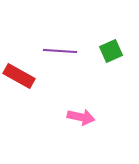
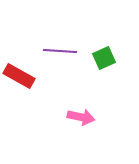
green square: moved 7 px left, 7 px down
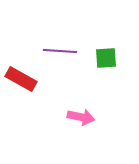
green square: moved 2 px right; rotated 20 degrees clockwise
red rectangle: moved 2 px right, 3 px down
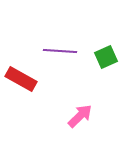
green square: moved 1 px up; rotated 20 degrees counterclockwise
pink arrow: moved 1 px left, 1 px up; rotated 56 degrees counterclockwise
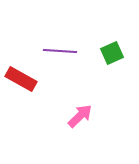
green square: moved 6 px right, 4 px up
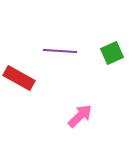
red rectangle: moved 2 px left, 1 px up
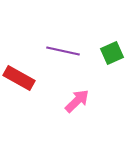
purple line: moved 3 px right; rotated 8 degrees clockwise
pink arrow: moved 3 px left, 15 px up
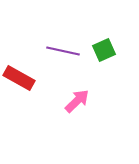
green square: moved 8 px left, 3 px up
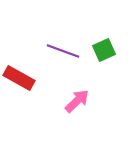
purple line: rotated 8 degrees clockwise
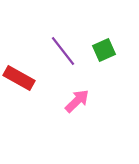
purple line: rotated 32 degrees clockwise
